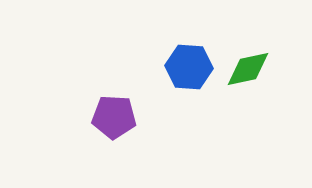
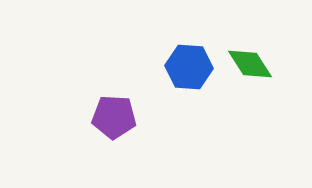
green diamond: moved 2 px right, 5 px up; rotated 69 degrees clockwise
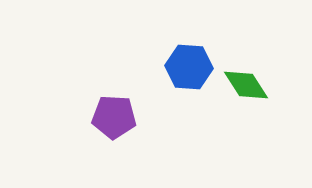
green diamond: moved 4 px left, 21 px down
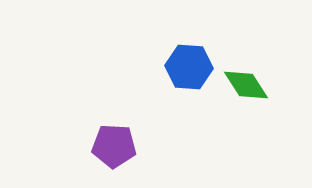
purple pentagon: moved 29 px down
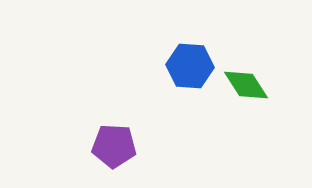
blue hexagon: moved 1 px right, 1 px up
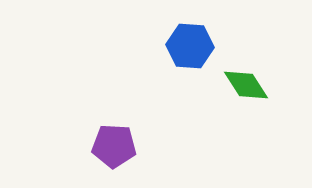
blue hexagon: moved 20 px up
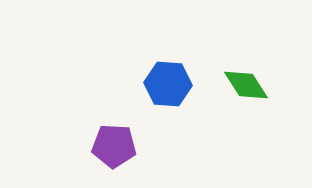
blue hexagon: moved 22 px left, 38 px down
